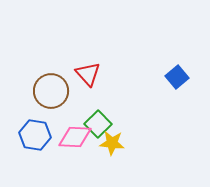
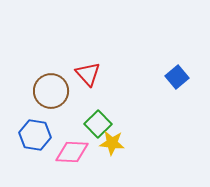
pink diamond: moved 3 px left, 15 px down
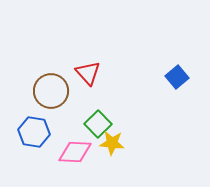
red triangle: moved 1 px up
blue hexagon: moved 1 px left, 3 px up
pink diamond: moved 3 px right
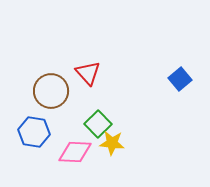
blue square: moved 3 px right, 2 px down
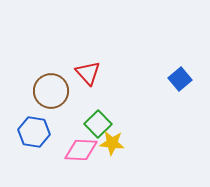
pink diamond: moved 6 px right, 2 px up
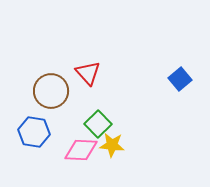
yellow star: moved 2 px down
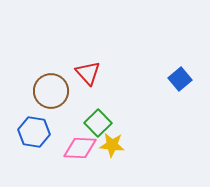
green square: moved 1 px up
pink diamond: moved 1 px left, 2 px up
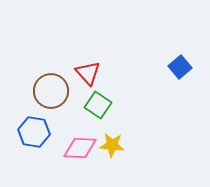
blue square: moved 12 px up
green square: moved 18 px up; rotated 12 degrees counterclockwise
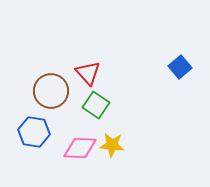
green square: moved 2 px left
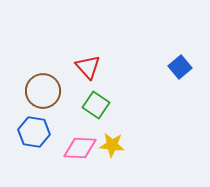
red triangle: moved 6 px up
brown circle: moved 8 px left
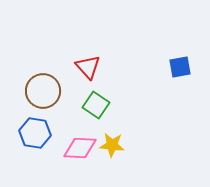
blue square: rotated 30 degrees clockwise
blue hexagon: moved 1 px right, 1 px down
